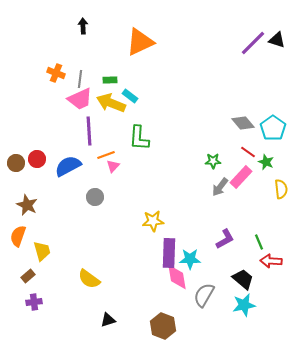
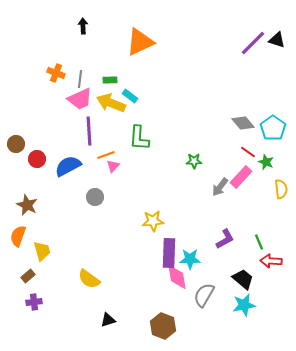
green star at (213, 161): moved 19 px left
brown circle at (16, 163): moved 19 px up
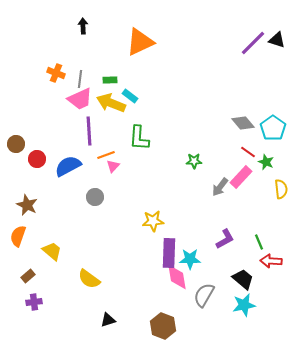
yellow trapezoid at (42, 251): moved 10 px right; rotated 35 degrees counterclockwise
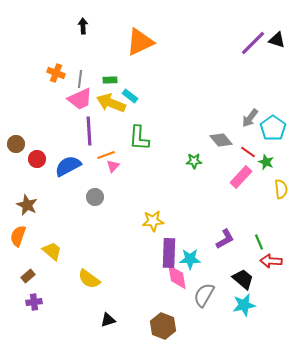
gray diamond at (243, 123): moved 22 px left, 17 px down
gray arrow at (220, 187): moved 30 px right, 69 px up
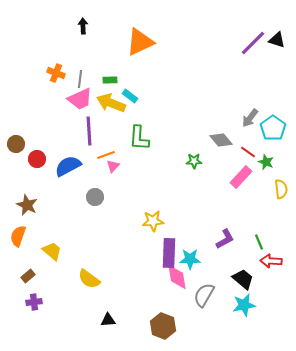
black triangle at (108, 320): rotated 14 degrees clockwise
